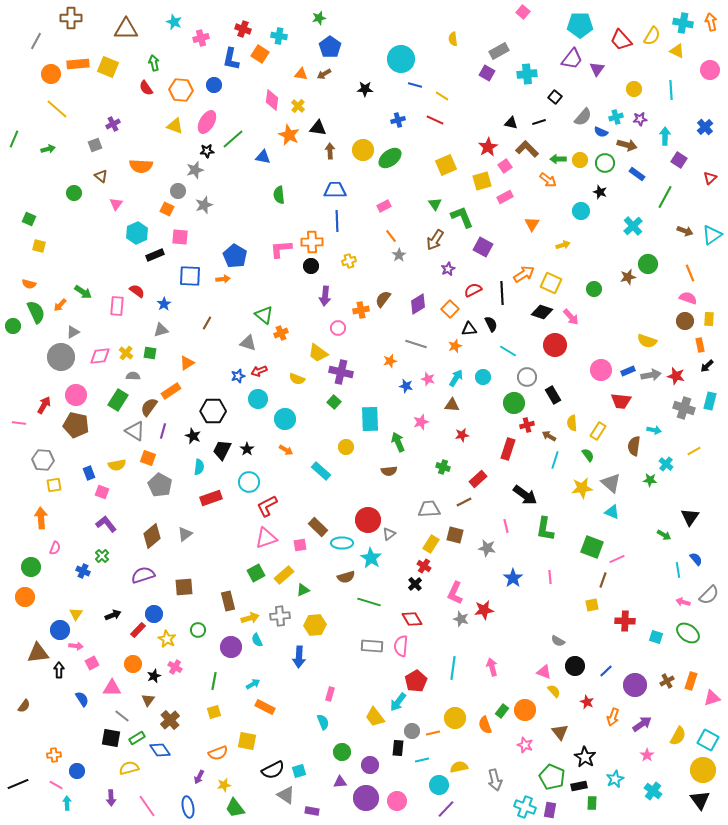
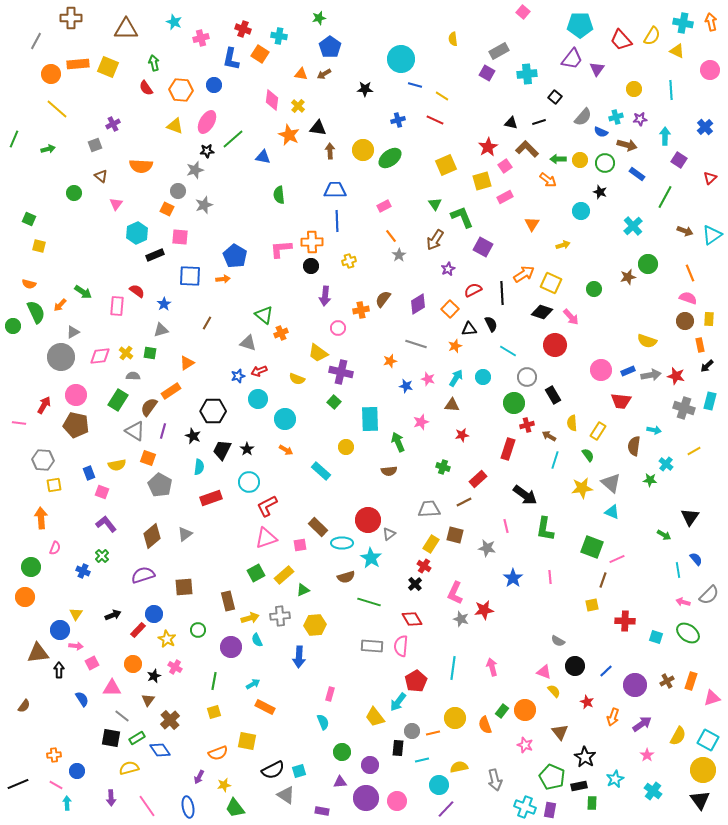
purple rectangle at (312, 811): moved 10 px right
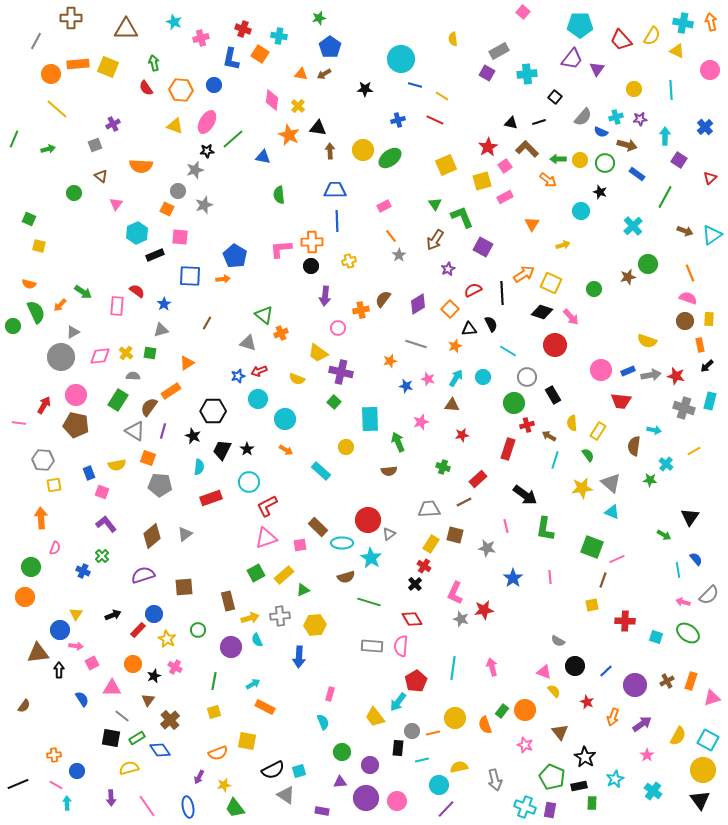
gray pentagon at (160, 485): rotated 25 degrees counterclockwise
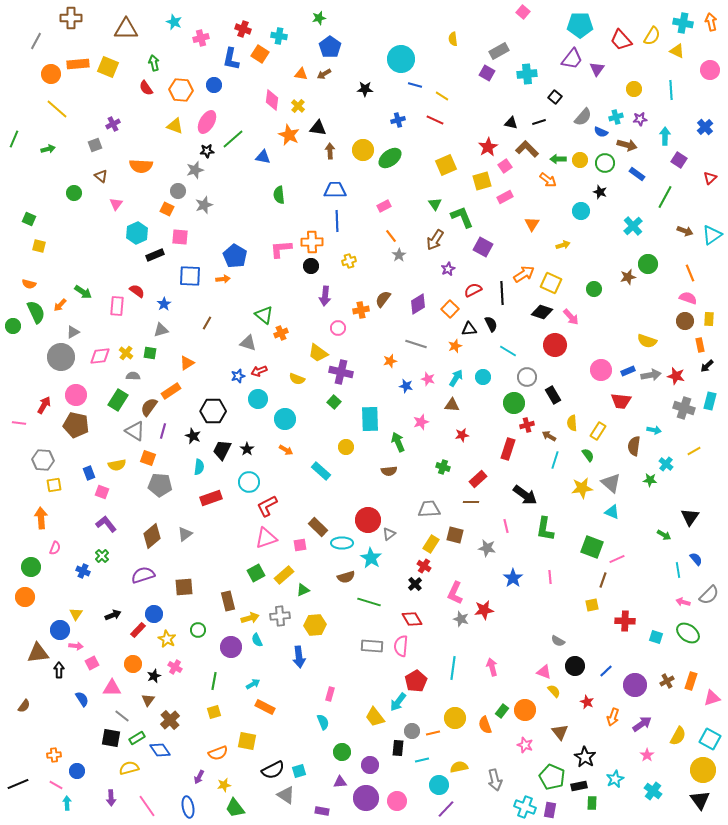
brown line at (464, 502): moved 7 px right; rotated 28 degrees clockwise
blue arrow at (299, 657): rotated 10 degrees counterclockwise
cyan square at (708, 740): moved 2 px right, 1 px up
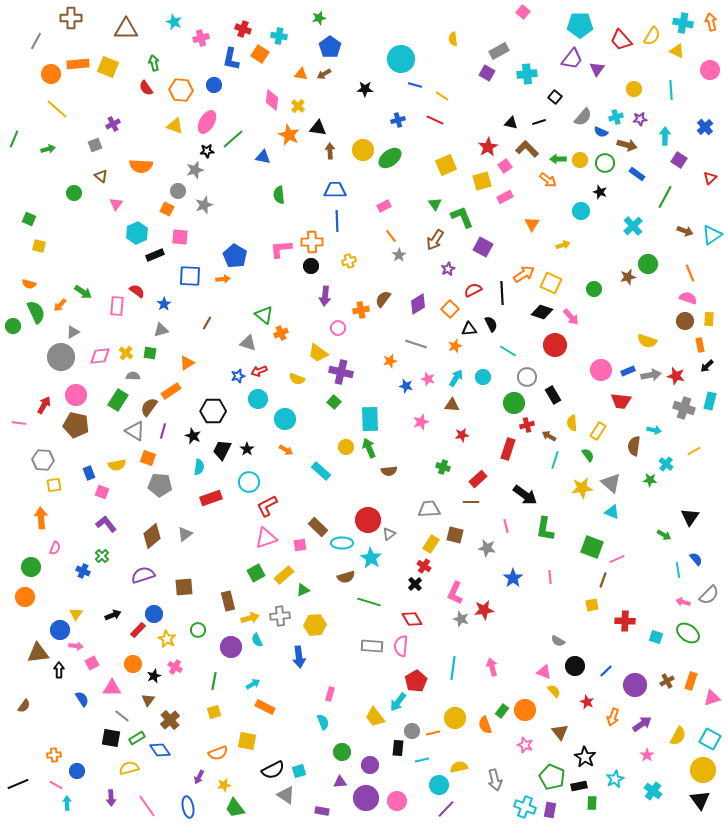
green arrow at (398, 442): moved 29 px left, 6 px down
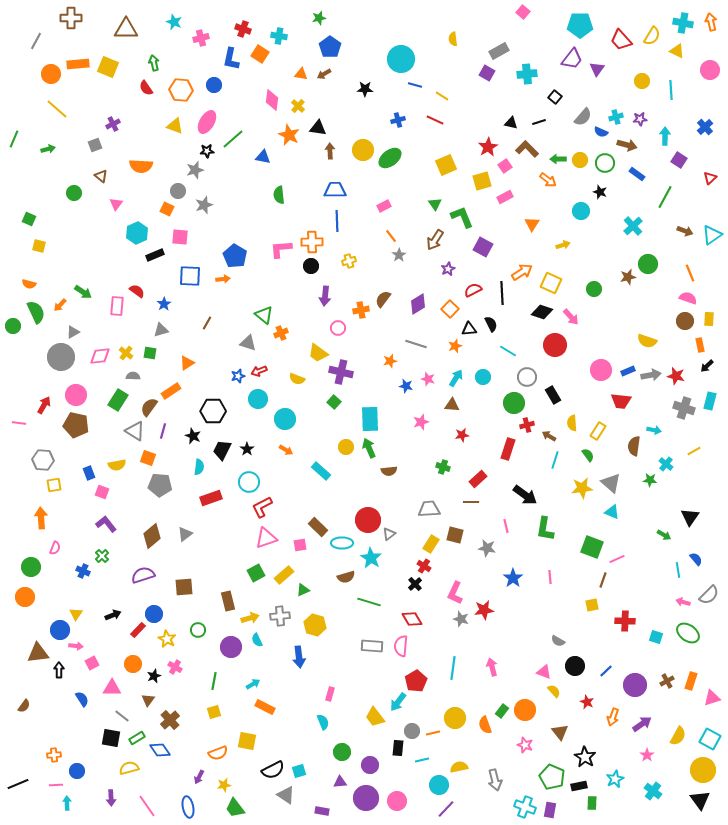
yellow circle at (634, 89): moved 8 px right, 8 px up
orange arrow at (524, 274): moved 2 px left, 2 px up
red L-shape at (267, 506): moved 5 px left, 1 px down
yellow hexagon at (315, 625): rotated 20 degrees clockwise
pink line at (56, 785): rotated 32 degrees counterclockwise
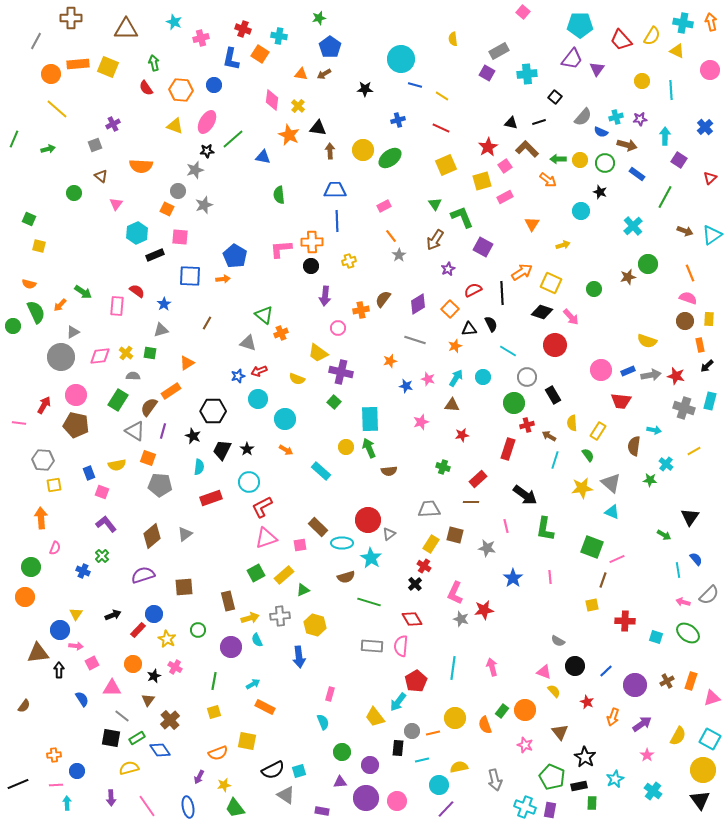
red line at (435, 120): moved 6 px right, 8 px down
gray line at (416, 344): moved 1 px left, 4 px up
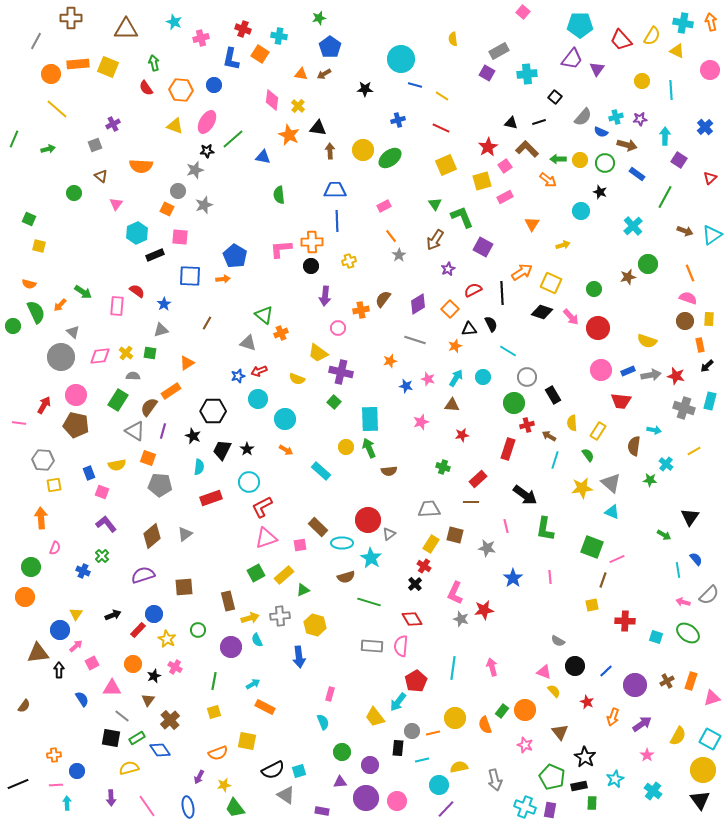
gray triangle at (73, 332): rotated 48 degrees counterclockwise
red circle at (555, 345): moved 43 px right, 17 px up
pink arrow at (76, 646): rotated 48 degrees counterclockwise
